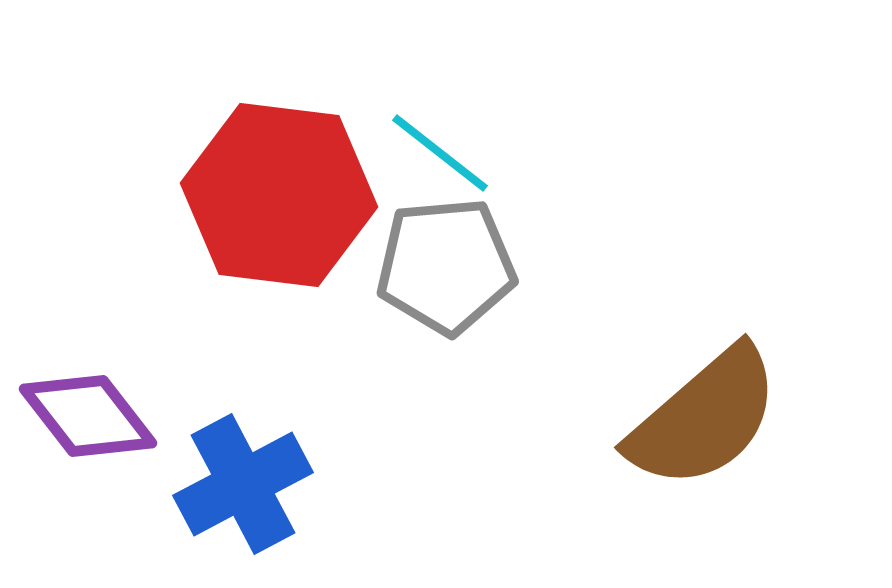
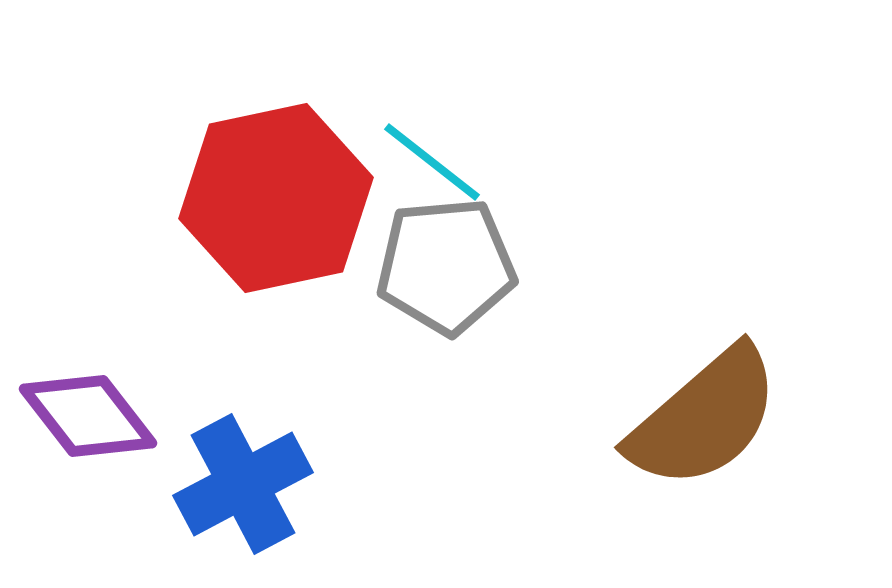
cyan line: moved 8 px left, 9 px down
red hexagon: moved 3 px left, 3 px down; rotated 19 degrees counterclockwise
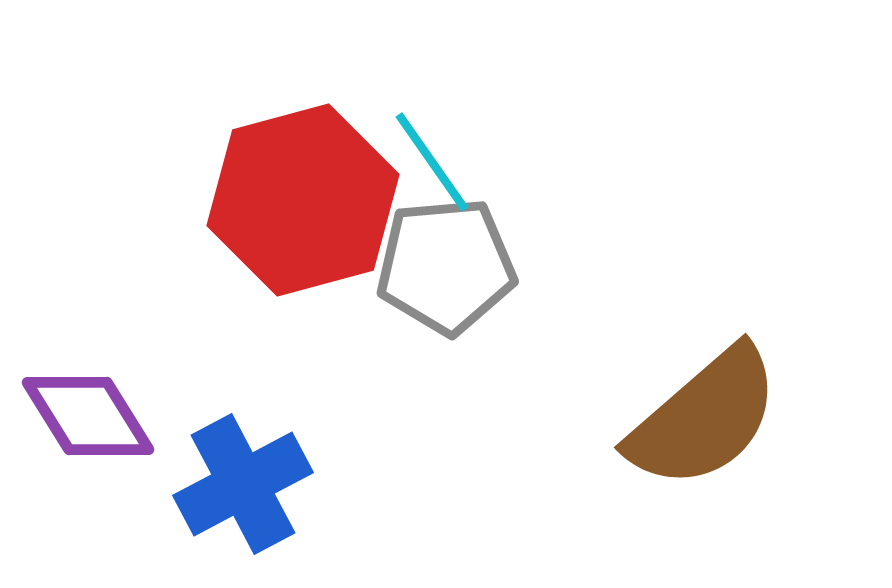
cyan line: rotated 17 degrees clockwise
red hexagon: moved 27 px right, 2 px down; rotated 3 degrees counterclockwise
purple diamond: rotated 6 degrees clockwise
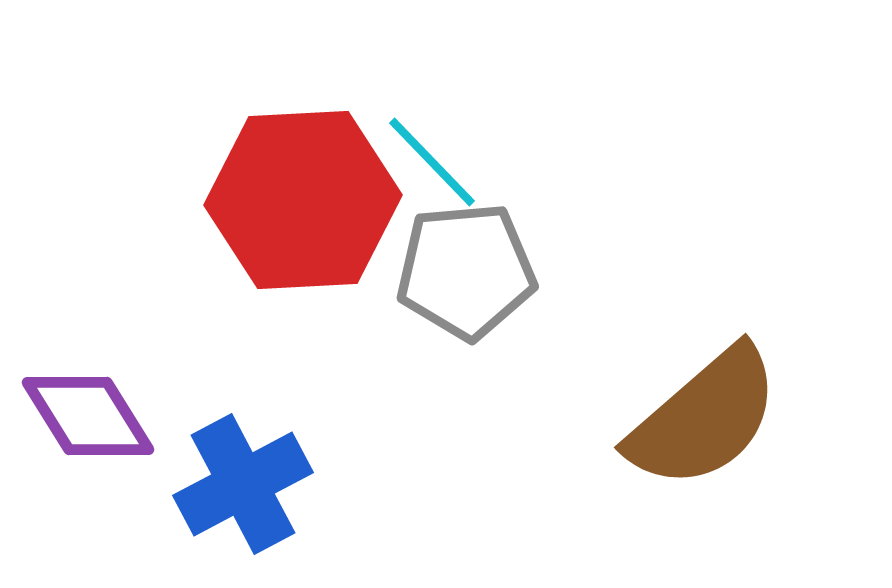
cyan line: rotated 9 degrees counterclockwise
red hexagon: rotated 12 degrees clockwise
gray pentagon: moved 20 px right, 5 px down
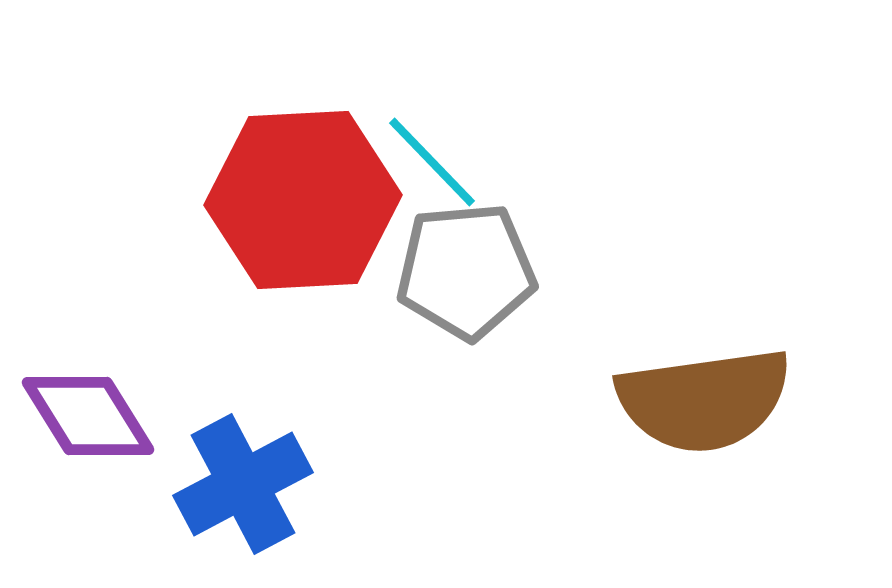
brown semicircle: moved 18 px up; rotated 33 degrees clockwise
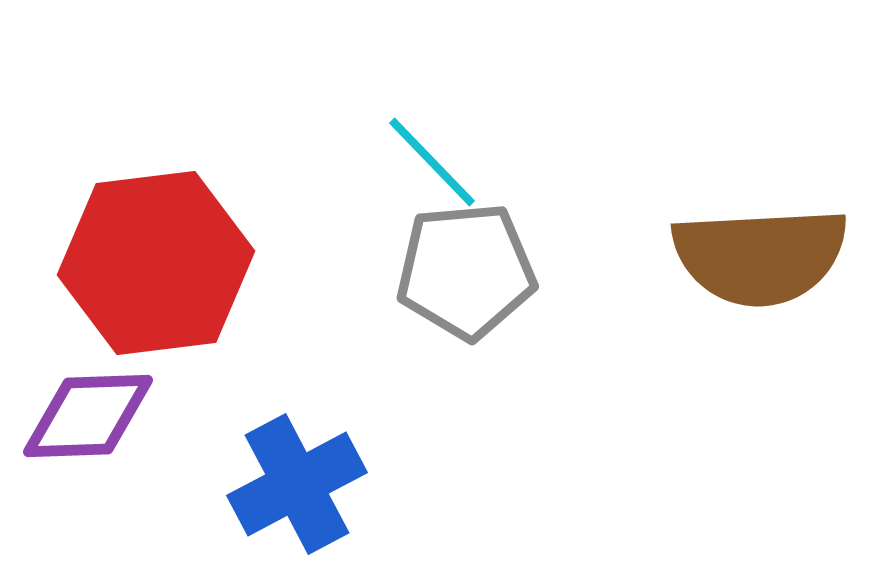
red hexagon: moved 147 px left, 63 px down; rotated 4 degrees counterclockwise
brown semicircle: moved 56 px right, 144 px up; rotated 5 degrees clockwise
purple diamond: rotated 60 degrees counterclockwise
blue cross: moved 54 px right
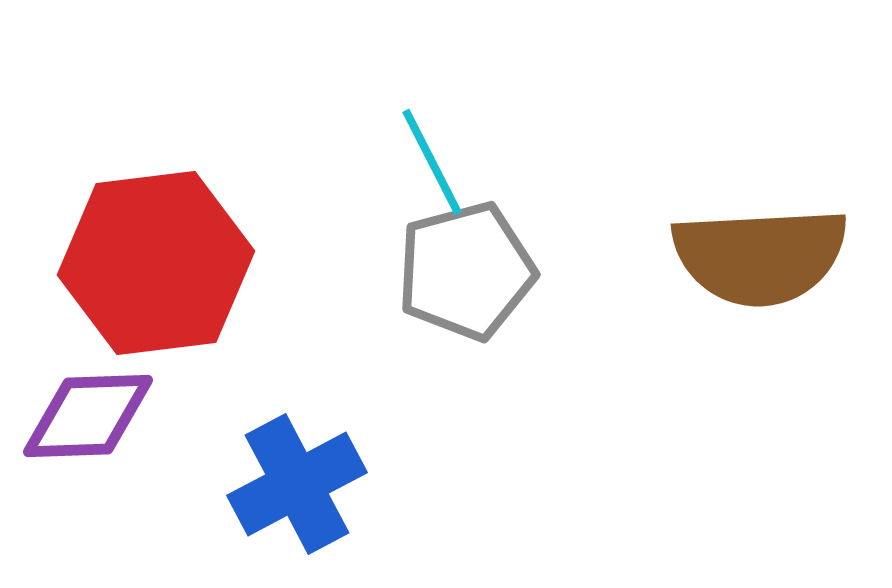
cyan line: rotated 17 degrees clockwise
gray pentagon: rotated 10 degrees counterclockwise
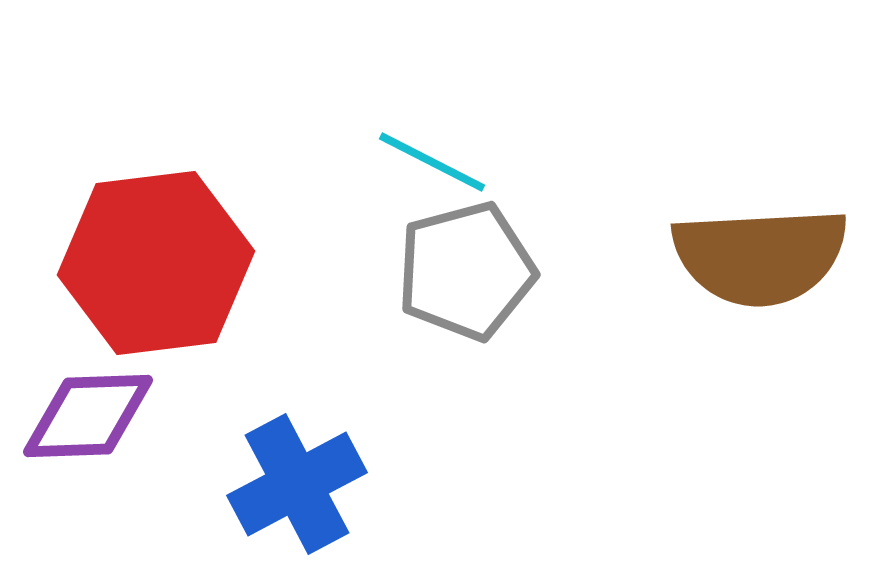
cyan line: rotated 36 degrees counterclockwise
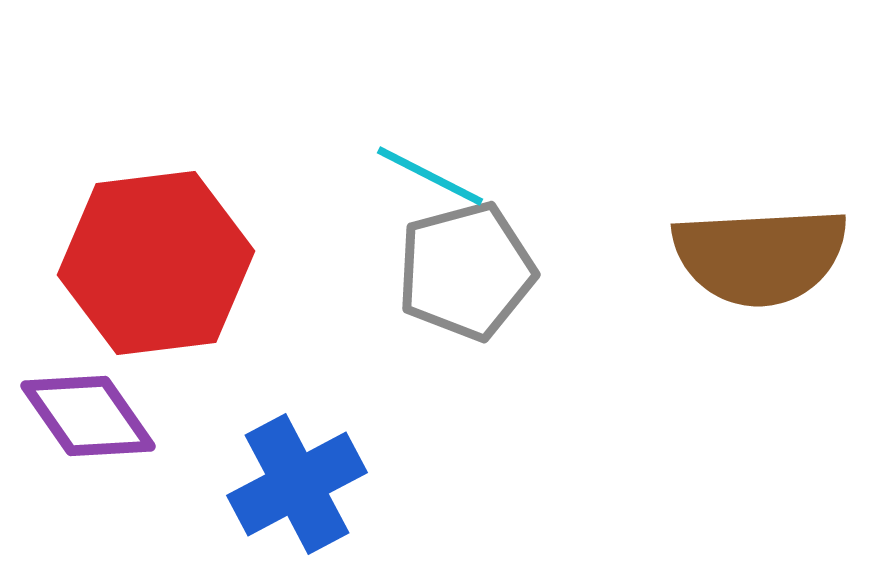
cyan line: moved 2 px left, 14 px down
purple diamond: rotated 57 degrees clockwise
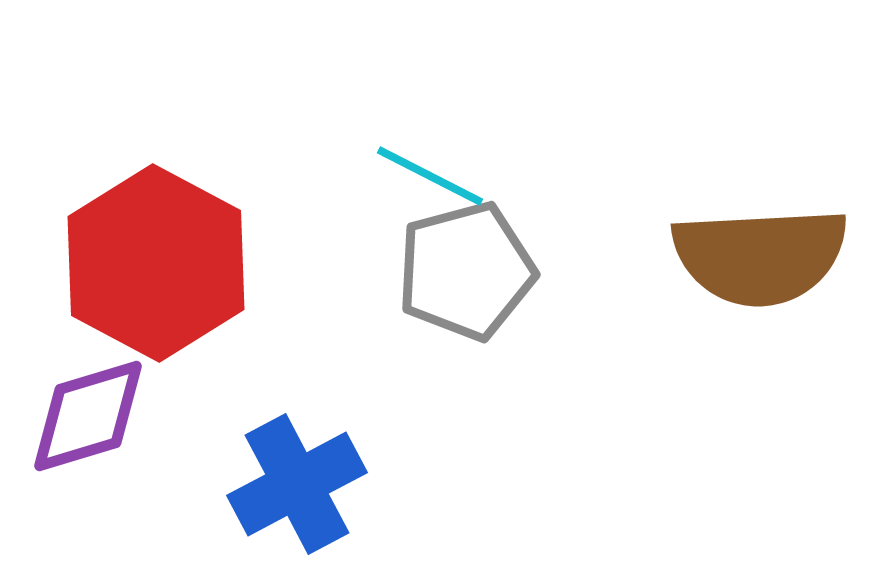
red hexagon: rotated 25 degrees counterclockwise
purple diamond: rotated 72 degrees counterclockwise
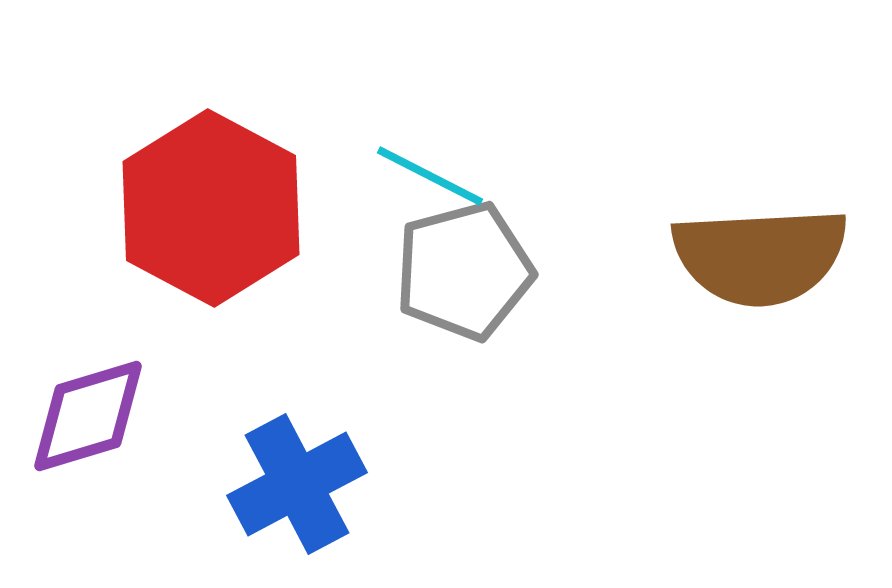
red hexagon: moved 55 px right, 55 px up
gray pentagon: moved 2 px left
